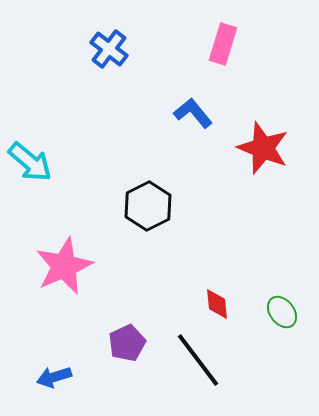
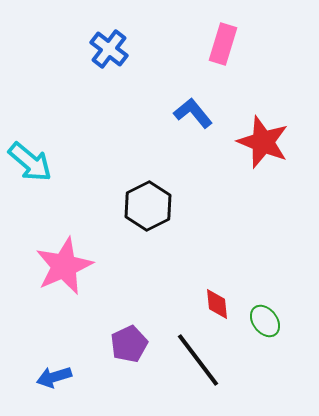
red star: moved 6 px up
green ellipse: moved 17 px left, 9 px down
purple pentagon: moved 2 px right, 1 px down
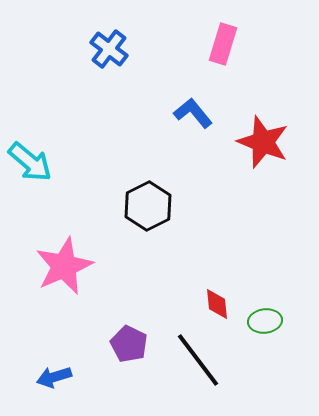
green ellipse: rotated 60 degrees counterclockwise
purple pentagon: rotated 21 degrees counterclockwise
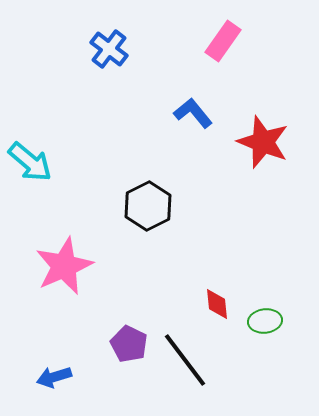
pink rectangle: moved 3 px up; rotated 18 degrees clockwise
black line: moved 13 px left
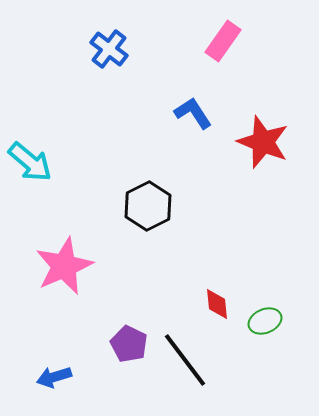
blue L-shape: rotated 6 degrees clockwise
green ellipse: rotated 16 degrees counterclockwise
